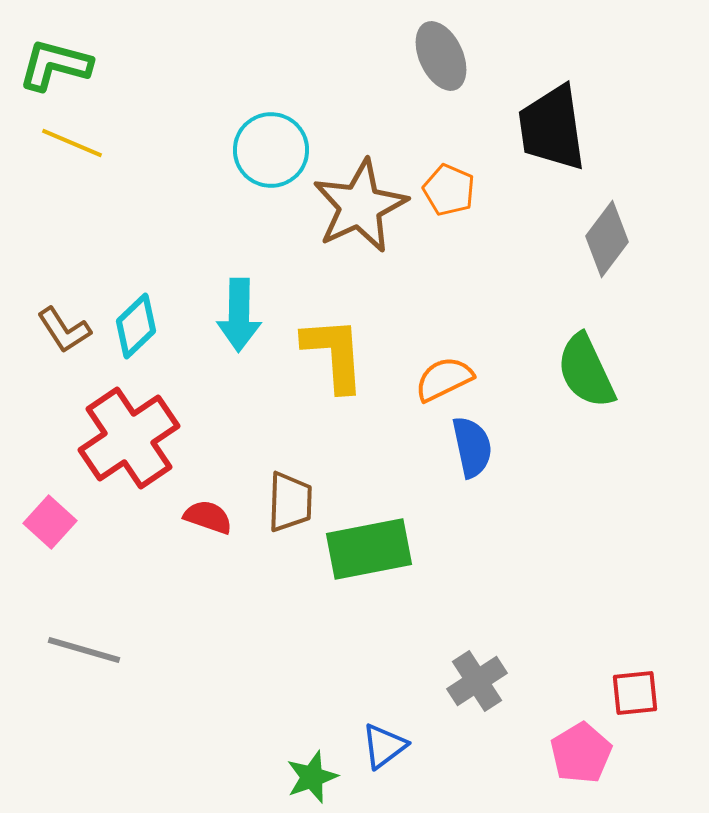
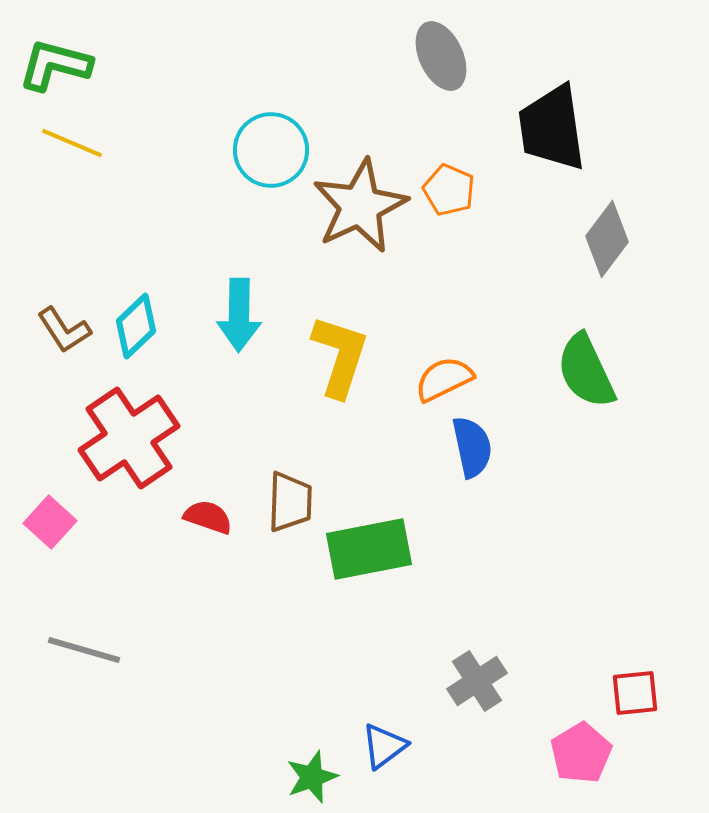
yellow L-shape: moved 6 px right, 2 px down; rotated 22 degrees clockwise
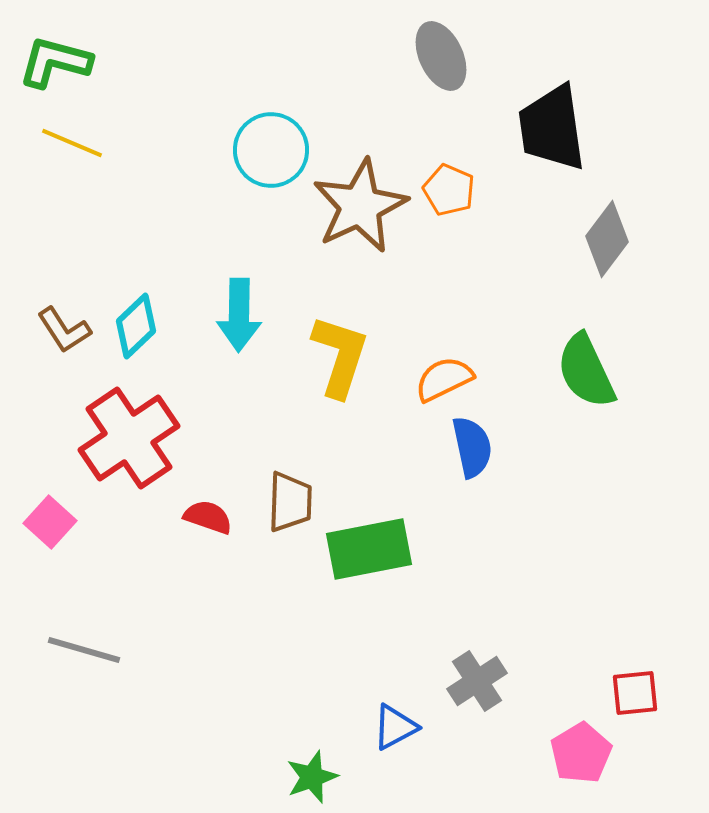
green L-shape: moved 3 px up
blue triangle: moved 11 px right, 19 px up; rotated 9 degrees clockwise
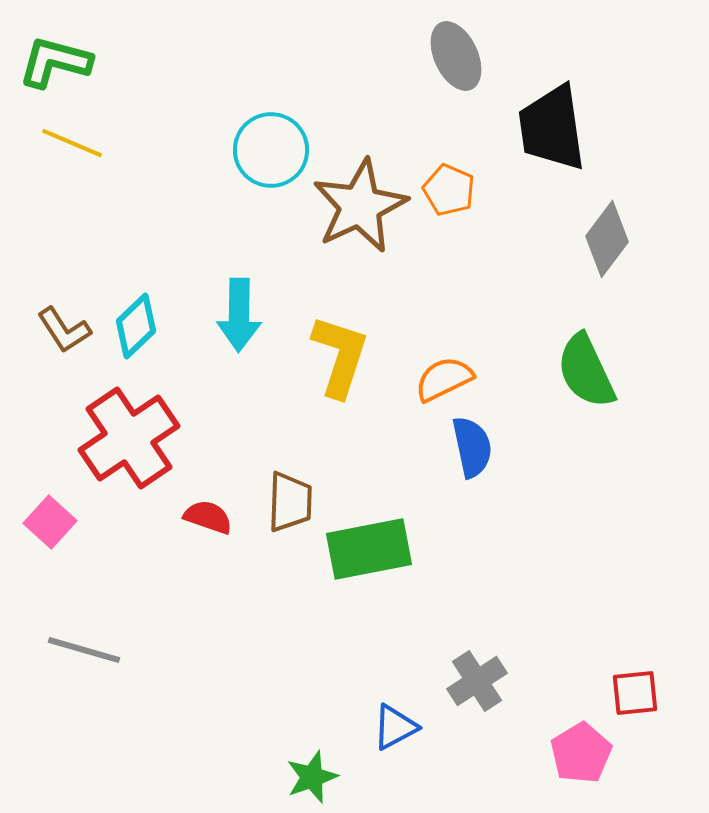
gray ellipse: moved 15 px right
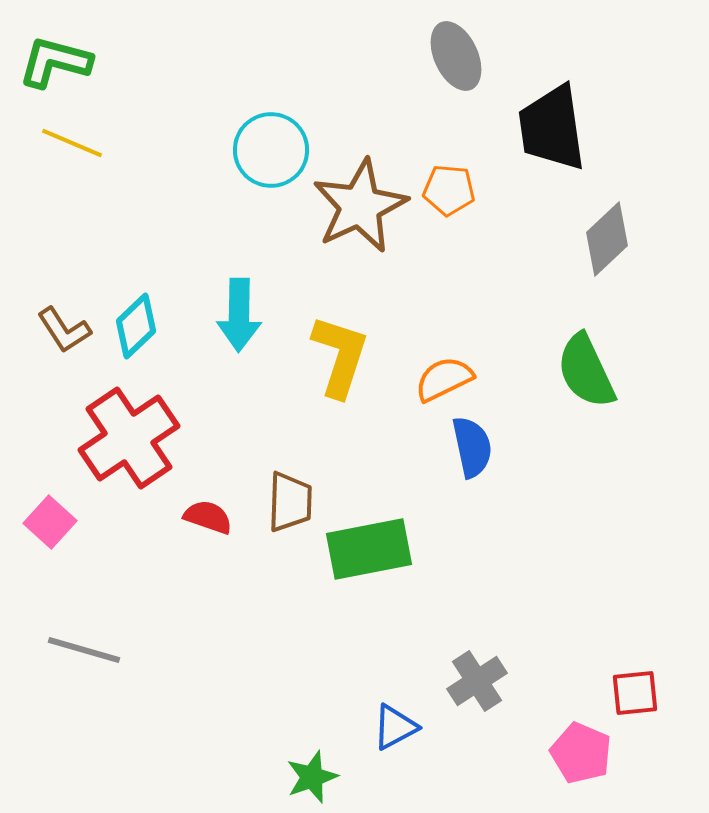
orange pentagon: rotated 18 degrees counterclockwise
gray diamond: rotated 10 degrees clockwise
pink pentagon: rotated 18 degrees counterclockwise
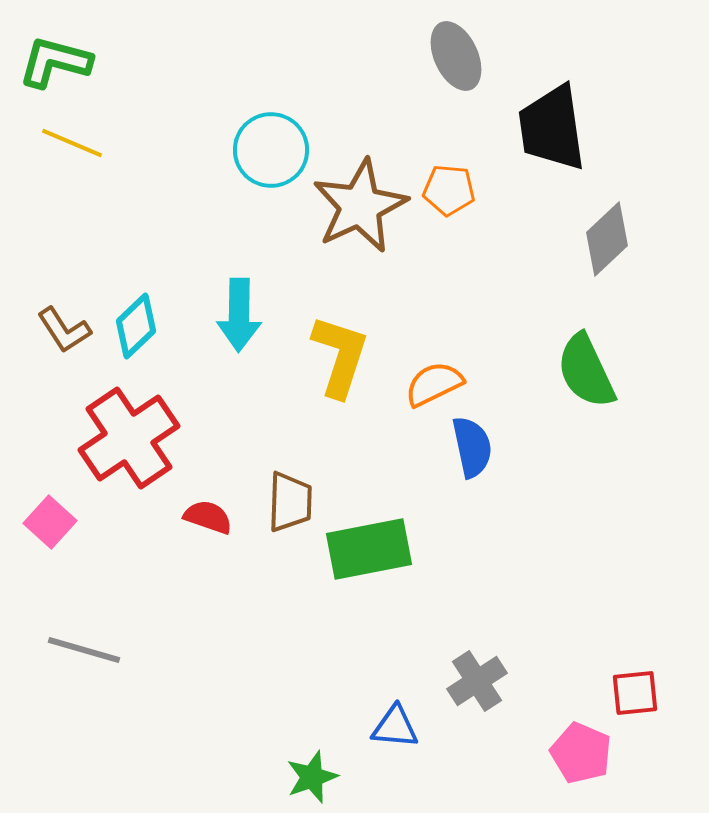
orange semicircle: moved 10 px left, 5 px down
blue triangle: rotated 33 degrees clockwise
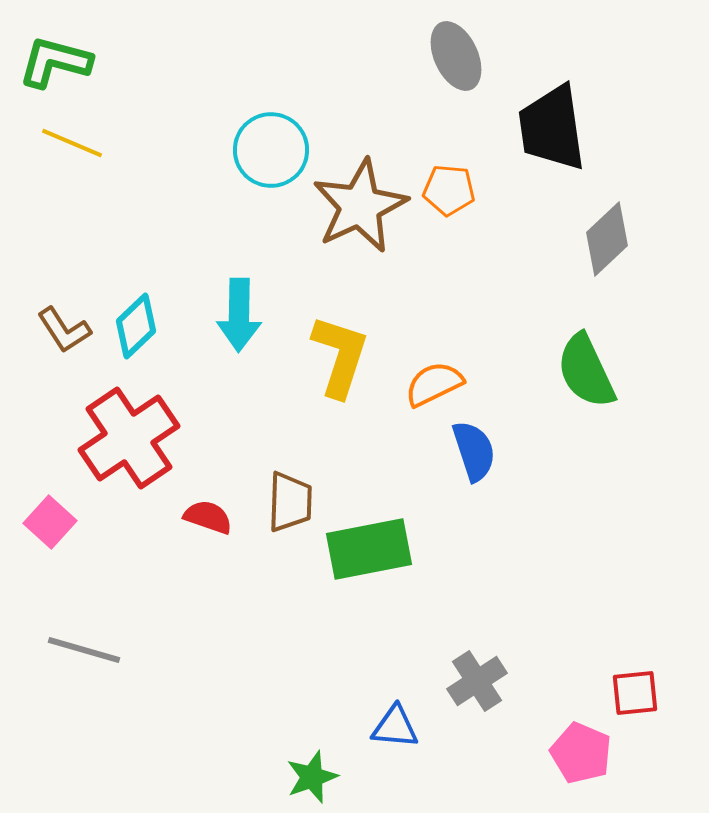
blue semicircle: moved 2 px right, 4 px down; rotated 6 degrees counterclockwise
